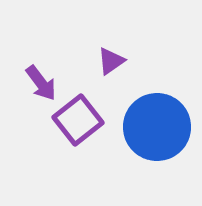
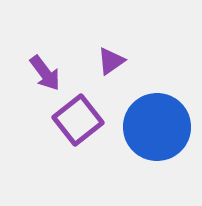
purple arrow: moved 4 px right, 10 px up
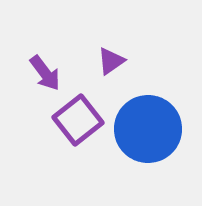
blue circle: moved 9 px left, 2 px down
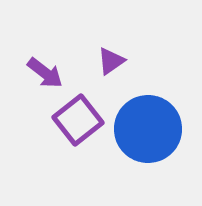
purple arrow: rotated 15 degrees counterclockwise
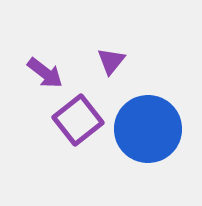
purple triangle: rotated 16 degrees counterclockwise
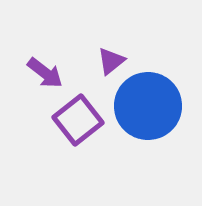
purple triangle: rotated 12 degrees clockwise
blue circle: moved 23 px up
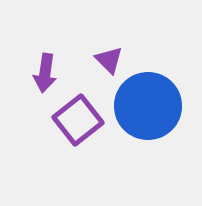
purple triangle: moved 2 px left, 1 px up; rotated 36 degrees counterclockwise
purple arrow: rotated 60 degrees clockwise
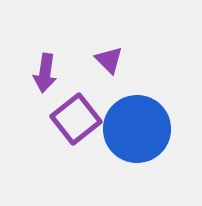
blue circle: moved 11 px left, 23 px down
purple square: moved 2 px left, 1 px up
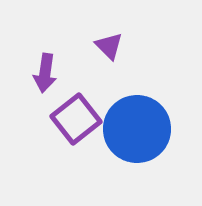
purple triangle: moved 14 px up
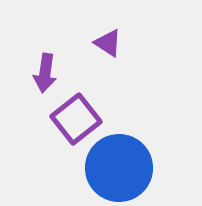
purple triangle: moved 1 px left, 3 px up; rotated 12 degrees counterclockwise
blue circle: moved 18 px left, 39 px down
